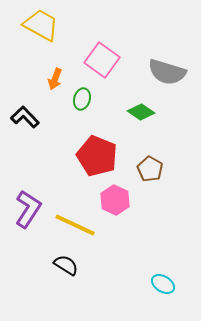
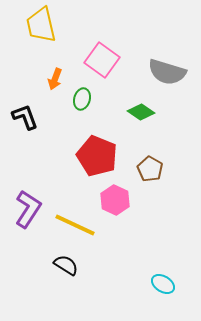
yellow trapezoid: rotated 132 degrees counterclockwise
black L-shape: rotated 24 degrees clockwise
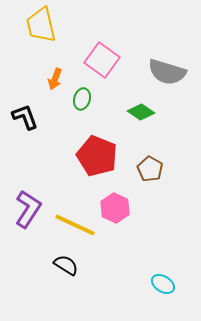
pink hexagon: moved 8 px down
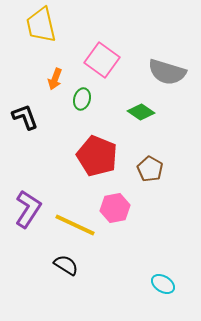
pink hexagon: rotated 24 degrees clockwise
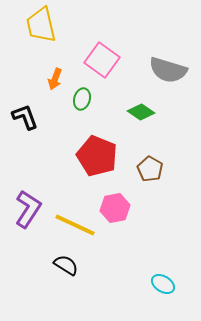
gray semicircle: moved 1 px right, 2 px up
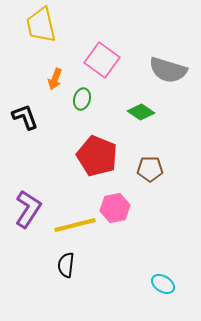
brown pentagon: rotated 30 degrees counterclockwise
yellow line: rotated 39 degrees counterclockwise
black semicircle: rotated 115 degrees counterclockwise
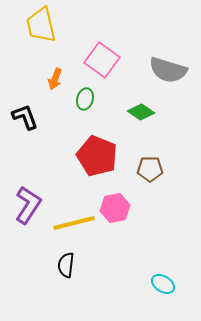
green ellipse: moved 3 px right
purple L-shape: moved 4 px up
yellow line: moved 1 px left, 2 px up
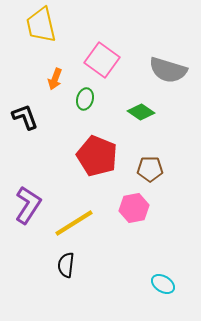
pink hexagon: moved 19 px right
yellow line: rotated 18 degrees counterclockwise
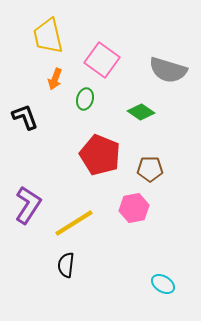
yellow trapezoid: moved 7 px right, 11 px down
red pentagon: moved 3 px right, 1 px up
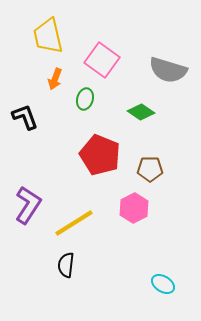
pink hexagon: rotated 16 degrees counterclockwise
